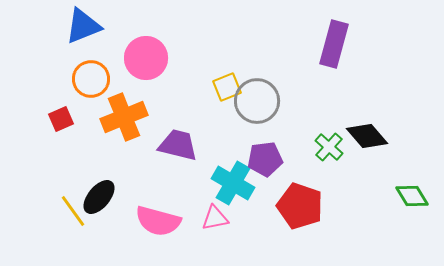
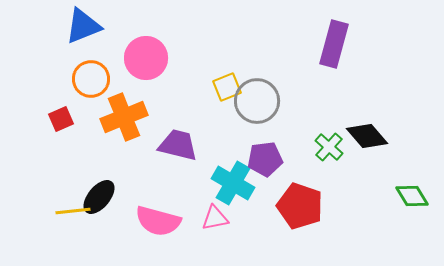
yellow line: rotated 60 degrees counterclockwise
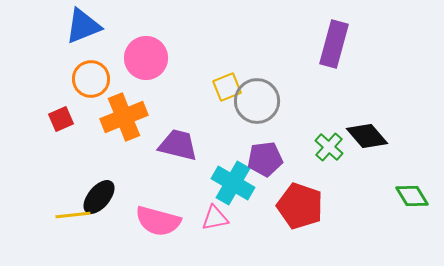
yellow line: moved 4 px down
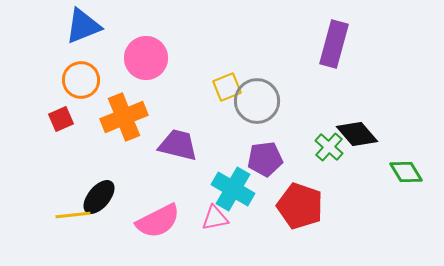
orange circle: moved 10 px left, 1 px down
black diamond: moved 10 px left, 2 px up
cyan cross: moved 6 px down
green diamond: moved 6 px left, 24 px up
pink semicircle: rotated 42 degrees counterclockwise
